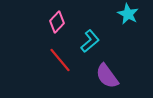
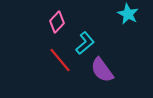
cyan L-shape: moved 5 px left, 2 px down
purple semicircle: moved 5 px left, 6 px up
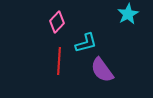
cyan star: rotated 15 degrees clockwise
cyan L-shape: moved 1 px right; rotated 25 degrees clockwise
red line: moved 1 px left, 1 px down; rotated 44 degrees clockwise
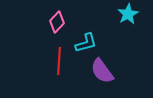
purple semicircle: moved 1 px down
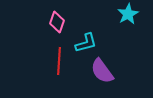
pink diamond: rotated 25 degrees counterclockwise
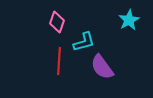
cyan star: moved 1 px right, 6 px down
cyan L-shape: moved 2 px left, 1 px up
purple semicircle: moved 4 px up
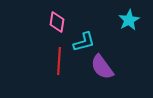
pink diamond: rotated 10 degrees counterclockwise
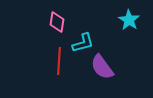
cyan star: rotated 10 degrees counterclockwise
cyan L-shape: moved 1 px left, 1 px down
